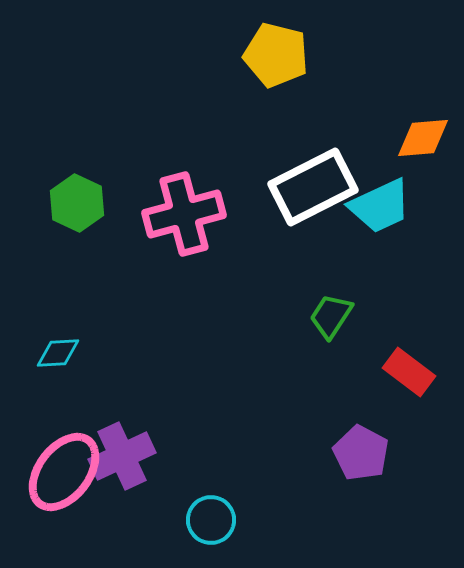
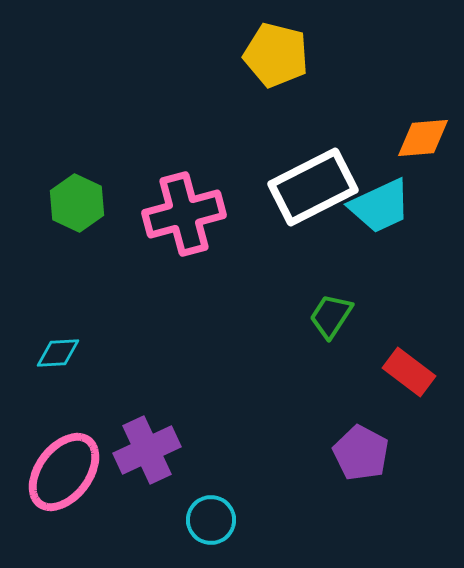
purple cross: moved 25 px right, 6 px up
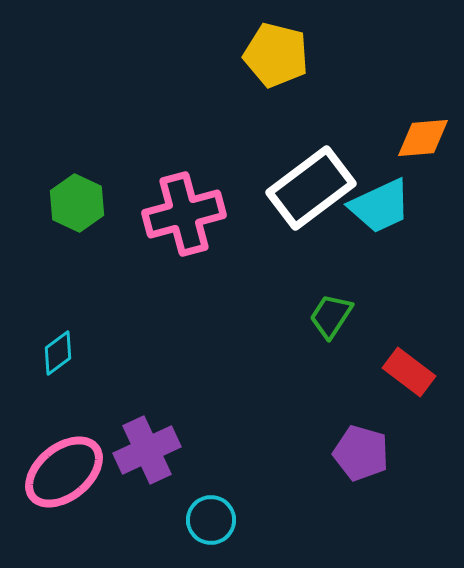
white rectangle: moved 2 px left, 1 px down; rotated 10 degrees counterclockwise
cyan diamond: rotated 33 degrees counterclockwise
purple pentagon: rotated 12 degrees counterclockwise
pink ellipse: rotated 14 degrees clockwise
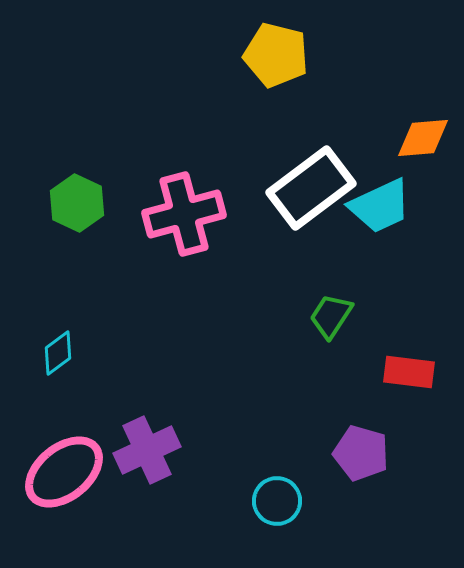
red rectangle: rotated 30 degrees counterclockwise
cyan circle: moved 66 px right, 19 px up
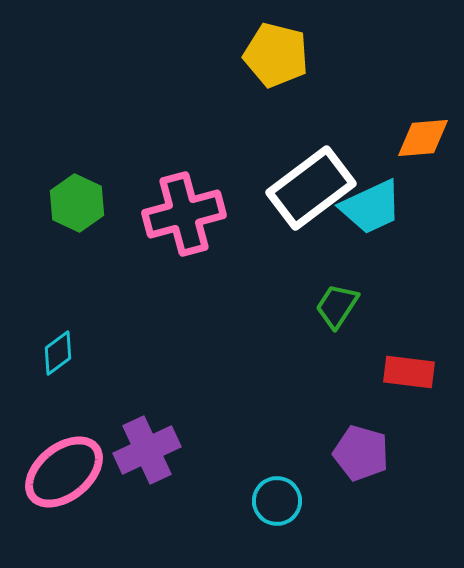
cyan trapezoid: moved 9 px left, 1 px down
green trapezoid: moved 6 px right, 10 px up
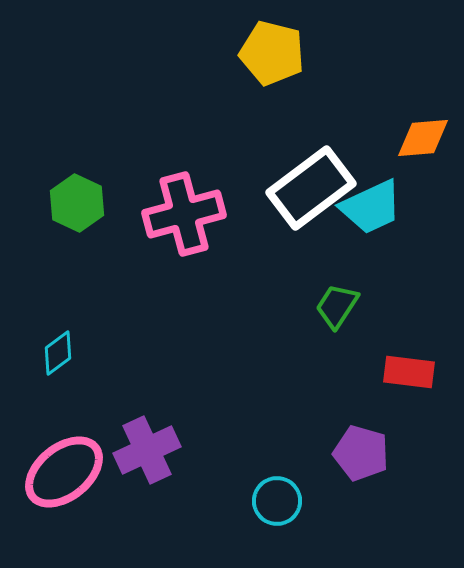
yellow pentagon: moved 4 px left, 2 px up
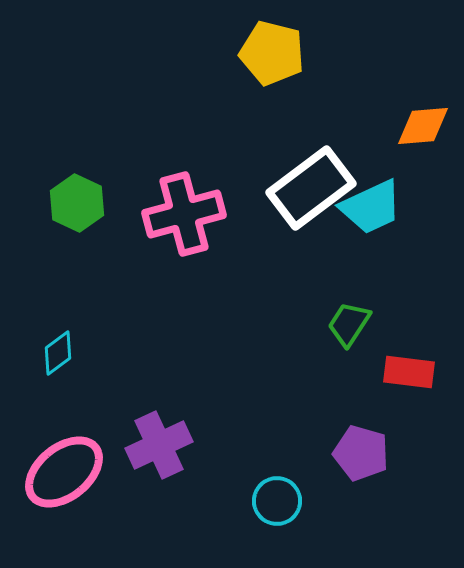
orange diamond: moved 12 px up
green trapezoid: moved 12 px right, 18 px down
purple cross: moved 12 px right, 5 px up
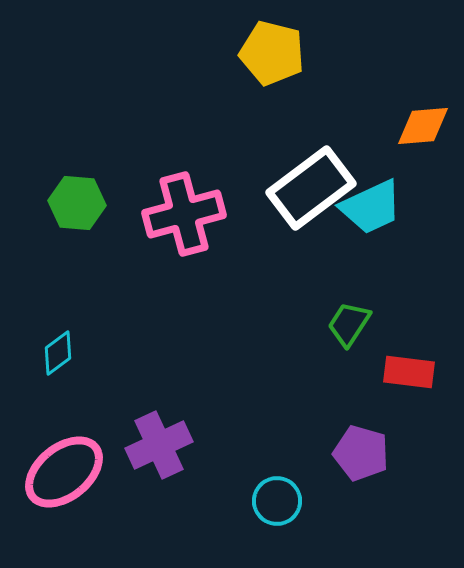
green hexagon: rotated 20 degrees counterclockwise
